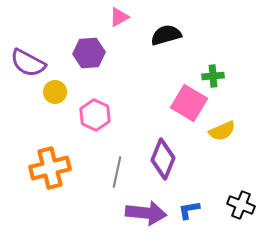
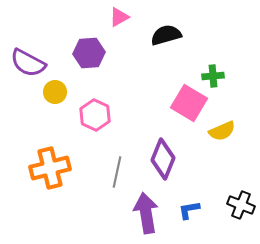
purple arrow: rotated 105 degrees counterclockwise
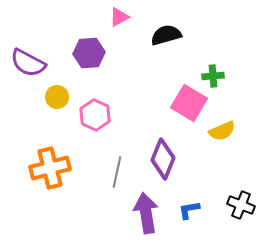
yellow circle: moved 2 px right, 5 px down
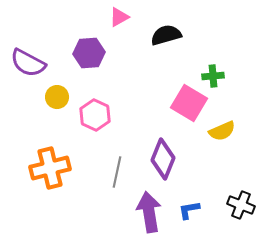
purple arrow: moved 3 px right, 1 px up
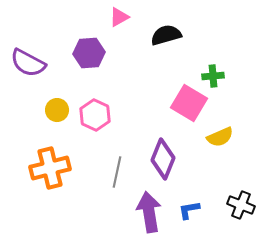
yellow circle: moved 13 px down
yellow semicircle: moved 2 px left, 6 px down
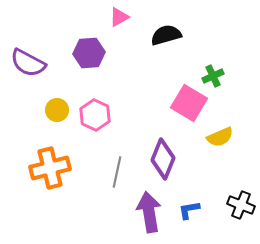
green cross: rotated 20 degrees counterclockwise
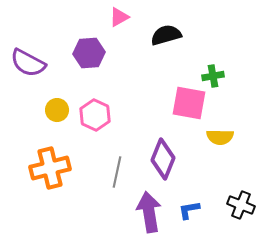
green cross: rotated 15 degrees clockwise
pink square: rotated 21 degrees counterclockwise
yellow semicircle: rotated 24 degrees clockwise
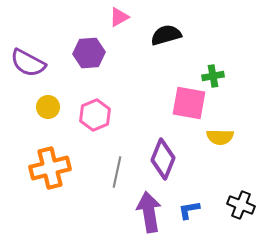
yellow circle: moved 9 px left, 3 px up
pink hexagon: rotated 12 degrees clockwise
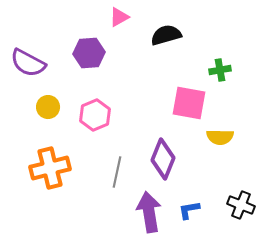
green cross: moved 7 px right, 6 px up
